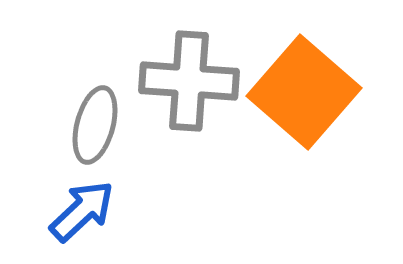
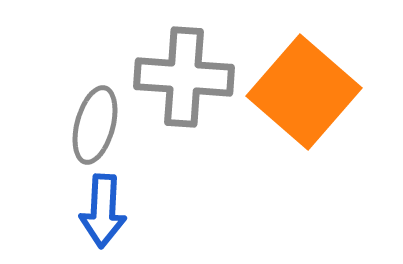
gray cross: moved 5 px left, 4 px up
blue arrow: moved 21 px right; rotated 136 degrees clockwise
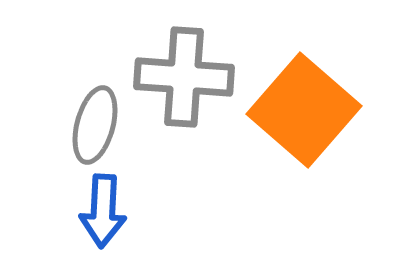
orange square: moved 18 px down
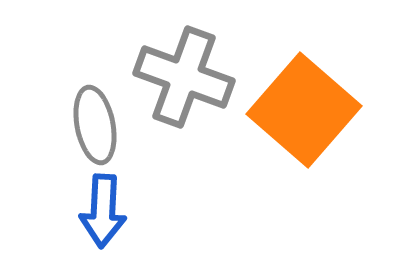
gray cross: rotated 16 degrees clockwise
gray ellipse: rotated 26 degrees counterclockwise
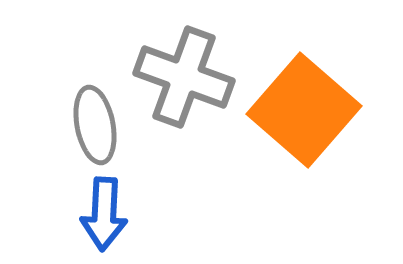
blue arrow: moved 1 px right, 3 px down
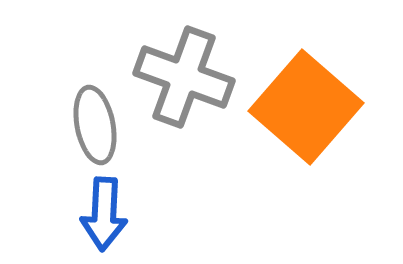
orange square: moved 2 px right, 3 px up
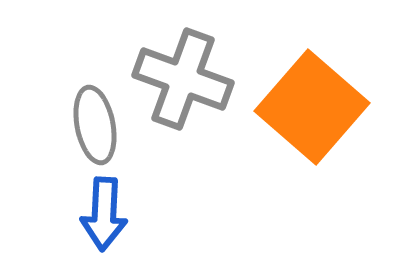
gray cross: moved 1 px left, 2 px down
orange square: moved 6 px right
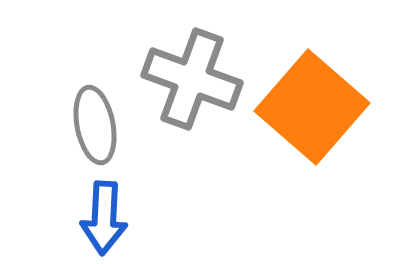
gray cross: moved 9 px right
blue arrow: moved 4 px down
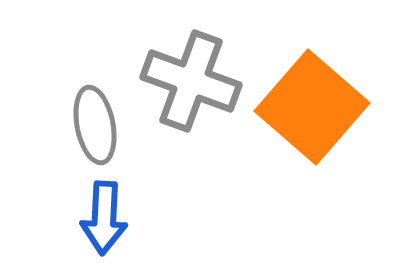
gray cross: moved 1 px left, 2 px down
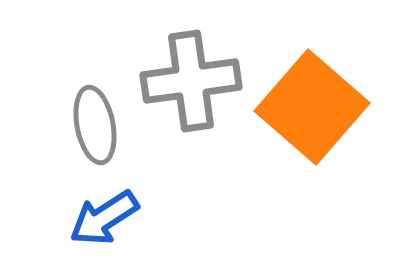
gray cross: rotated 28 degrees counterclockwise
blue arrow: rotated 54 degrees clockwise
